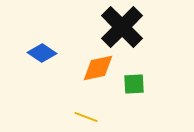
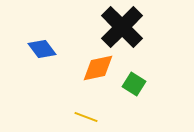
blue diamond: moved 4 px up; rotated 20 degrees clockwise
green square: rotated 35 degrees clockwise
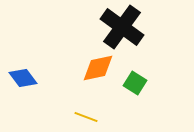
black cross: rotated 9 degrees counterclockwise
blue diamond: moved 19 px left, 29 px down
green square: moved 1 px right, 1 px up
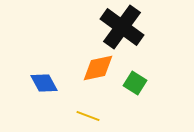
blue diamond: moved 21 px right, 5 px down; rotated 8 degrees clockwise
yellow line: moved 2 px right, 1 px up
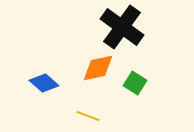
blue diamond: rotated 20 degrees counterclockwise
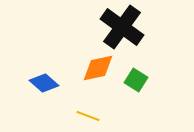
green square: moved 1 px right, 3 px up
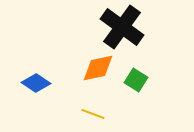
blue diamond: moved 8 px left; rotated 8 degrees counterclockwise
yellow line: moved 5 px right, 2 px up
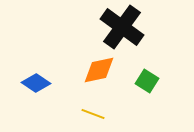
orange diamond: moved 1 px right, 2 px down
green square: moved 11 px right, 1 px down
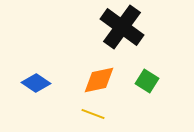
orange diamond: moved 10 px down
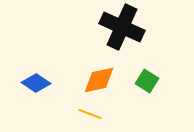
black cross: rotated 12 degrees counterclockwise
yellow line: moved 3 px left
